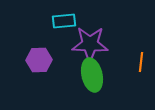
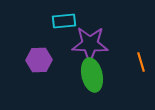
orange line: rotated 24 degrees counterclockwise
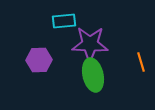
green ellipse: moved 1 px right
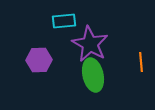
purple star: rotated 27 degrees clockwise
orange line: rotated 12 degrees clockwise
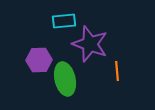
purple star: rotated 9 degrees counterclockwise
orange line: moved 24 px left, 9 px down
green ellipse: moved 28 px left, 4 px down
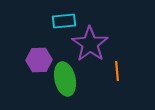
purple star: rotated 15 degrees clockwise
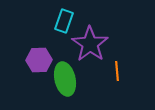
cyan rectangle: rotated 65 degrees counterclockwise
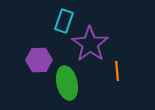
green ellipse: moved 2 px right, 4 px down
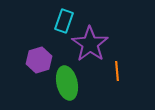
purple hexagon: rotated 15 degrees counterclockwise
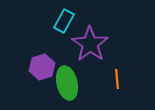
cyan rectangle: rotated 10 degrees clockwise
purple hexagon: moved 3 px right, 7 px down
orange line: moved 8 px down
